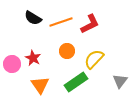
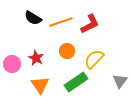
red star: moved 3 px right
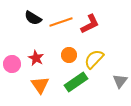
orange circle: moved 2 px right, 4 px down
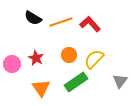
red L-shape: rotated 105 degrees counterclockwise
orange triangle: moved 1 px right, 3 px down
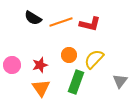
red L-shape: rotated 145 degrees clockwise
red star: moved 4 px right, 7 px down; rotated 28 degrees clockwise
pink circle: moved 1 px down
green rectangle: rotated 35 degrees counterclockwise
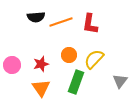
black semicircle: moved 3 px right, 1 px up; rotated 36 degrees counterclockwise
red L-shape: rotated 85 degrees clockwise
red star: moved 1 px right, 1 px up
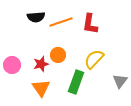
orange circle: moved 11 px left
